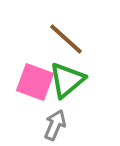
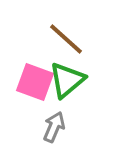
gray arrow: moved 1 px left, 2 px down
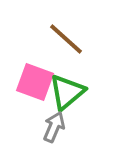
green triangle: moved 12 px down
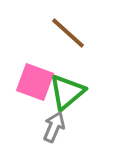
brown line: moved 2 px right, 6 px up
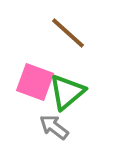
gray arrow: rotated 76 degrees counterclockwise
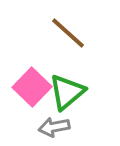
pink square: moved 3 px left, 5 px down; rotated 24 degrees clockwise
gray arrow: rotated 48 degrees counterclockwise
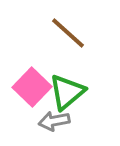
gray arrow: moved 6 px up
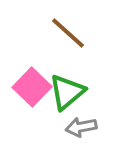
gray arrow: moved 27 px right, 6 px down
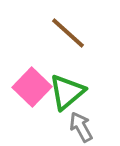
gray arrow: rotated 72 degrees clockwise
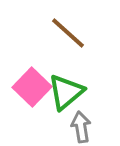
green triangle: moved 1 px left
gray arrow: rotated 20 degrees clockwise
